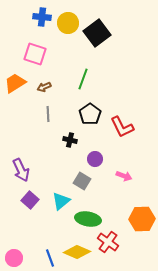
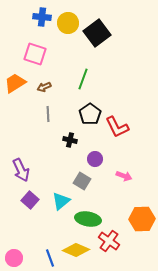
red L-shape: moved 5 px left
red cross: moved 1 px right, 1 px up
yellow diamond: moved 1 px left, 2 px up
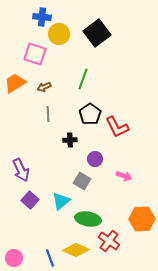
yellow circle: moved 9 px left, 11 px down
black cross: rotated 16 degrees counterclockwise
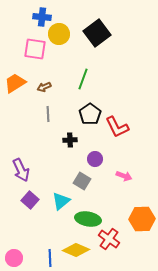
pink square: moved 5 px up; rotated 10 degrees counterclockwise
red cross: moved 2 px up
blue line: rotated 18 degrees clockwise
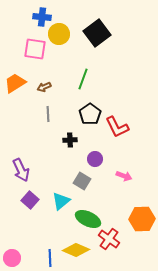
green ellipse: rotated 15 degrees clockwise
pink circle: moved 2 px left
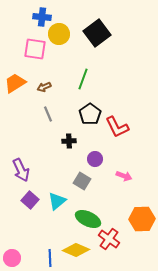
gray line: rotated 21 degrees counterclockwise
black cross: moved 1 px left, 1 px down
cyan triangle: moved 4 px left
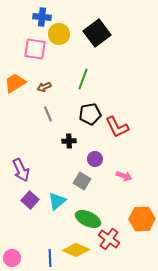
black pentagon: rotated 25 degrees clockwise
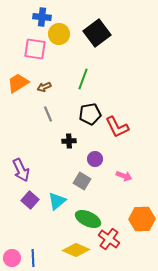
orange trapezoid: moved 3 px right
blue line: moved 17 px left
